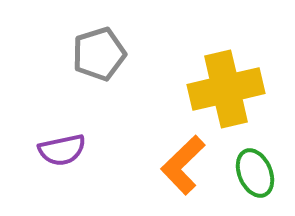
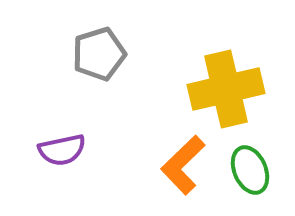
green ellipse: moved 5 px left, 3 px up
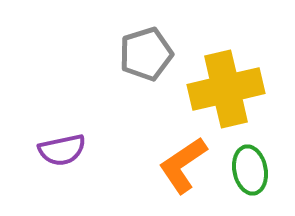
gray pentagon: moved 47 px right
orange L-shape: rotated 10 degrees clockwise
green ellipse: rotated 12 degrees clockwise
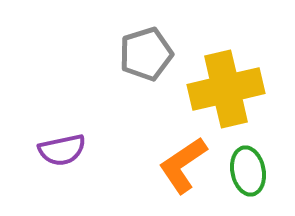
green ellipse: moved 2 px left, 1 px down
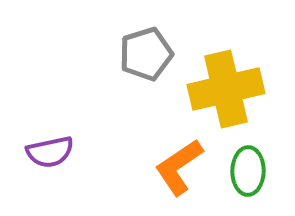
purple semicircle: moved 12 px left, 2 px down
orange L-shape: moved 4 px left, 2 px down
green ellipse: rotated 12 degrees clockwise
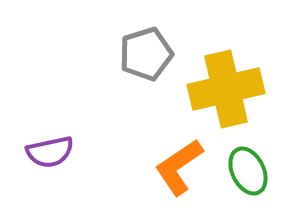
green ellipse: rotated 27 degrees counterclockwise
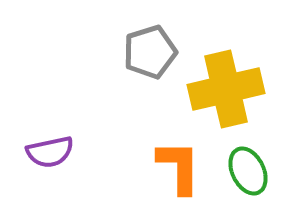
gray pentagon: moved 4 px right, 2 px up
orange L-shape: rotated 124 degrees clockwise
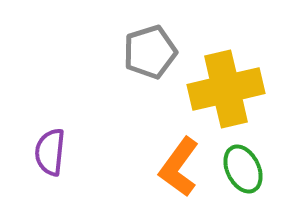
purple semicircle: rotated 108 degrees clockwise
orange L-shape: rotated 144 degrees counterclockwise
green ellipse: moved 5 px left, 2 px up
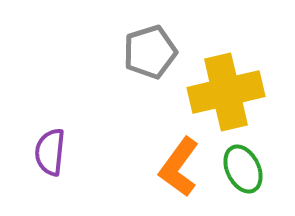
yellow cross: moved 3 px down
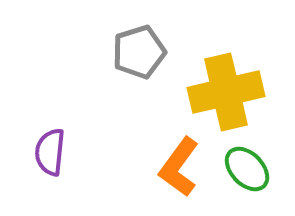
gray pentagon: moved 11 px left
green ellipse: moved 4 px right; rotated 18 degrees counterclockwise
